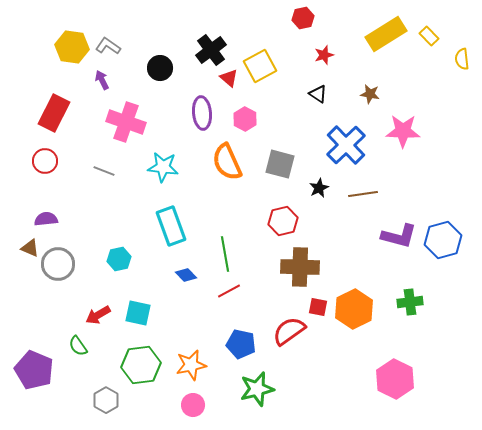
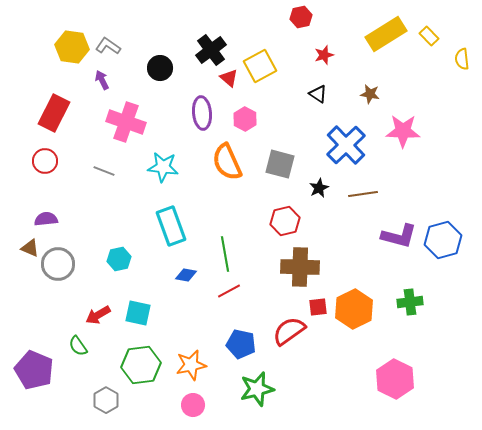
red hexagon at (303, 18): moved 2 px left, 1 px up
red hexagon at (283, 221): moved 2 px right
blue diamond at (186, 275): rotated 35 degrees counterclockwise
red square at (318, 307): rotated 18 degrees counterclockwise
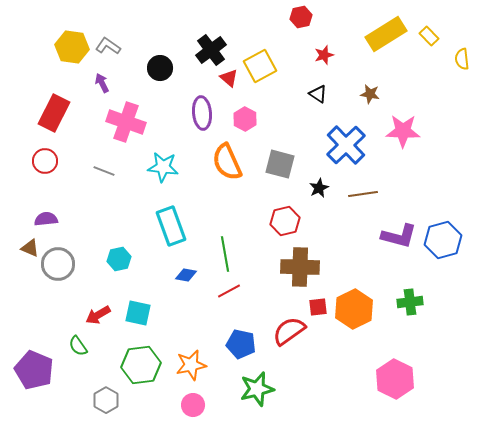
purple arrow at (102, 80): moved 3 px down
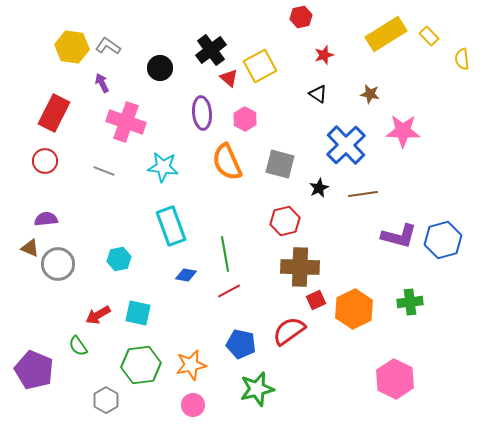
red square at (318, 307): moved 2 px left, 7 px up; rotated 18 degrees counterclockwise
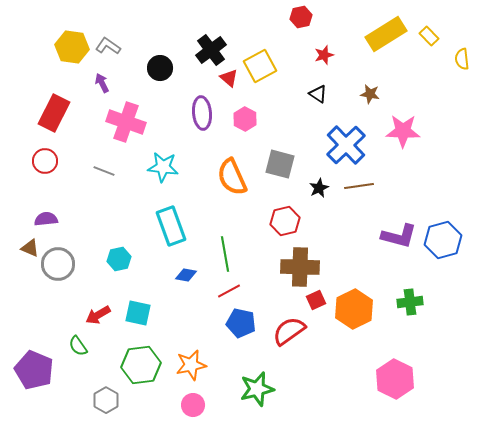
orange semicircle at (227, 162): moved 5 px right, 15 px down
brown line at (363, 194): moved 4 px left, 8 px up
blue pentagon at (241, 344): moved 21 px up
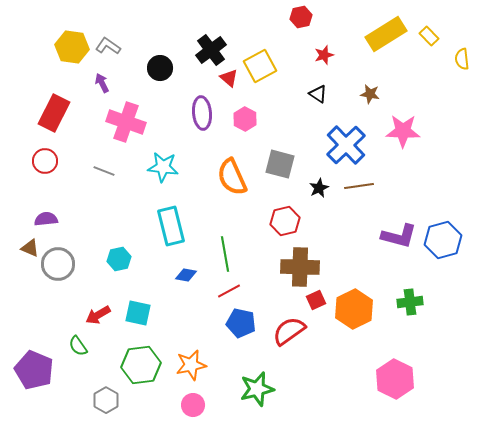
cyan rectangle at (171, 226): rotated 6 degrees clockwise
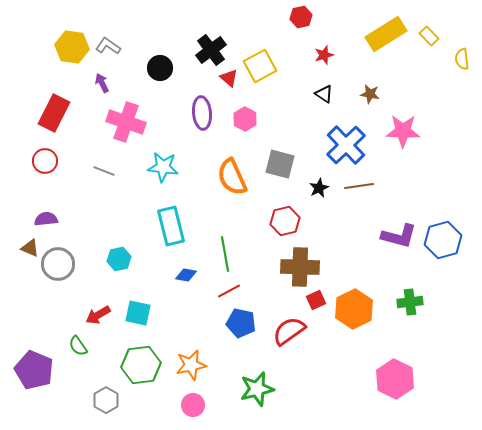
black triangle at (318, 94): moved 6 px right
